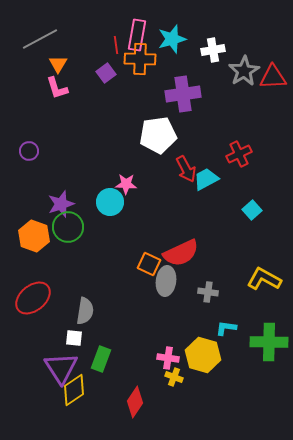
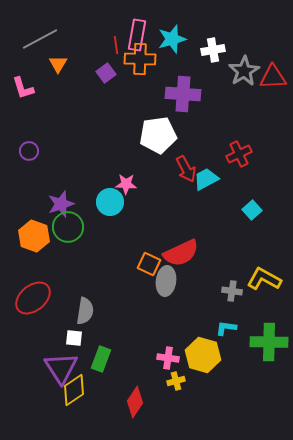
pink L-shape: moved 34 px left
purple cross: rotated 12 degrees clockwise
gray cross: moved 24 px right, 1 px up
yellow cross: moved 2 px right, 4 px down; rotated 36 degrees counterclockwise
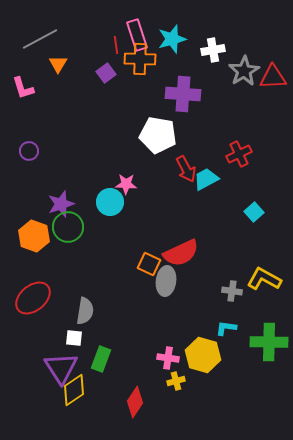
pink rectangle: rotated 28 degrees counterclockwise
white pentagon: rotated 18 degrees clockwise
cyan square: moved 2 px right, 2 px down
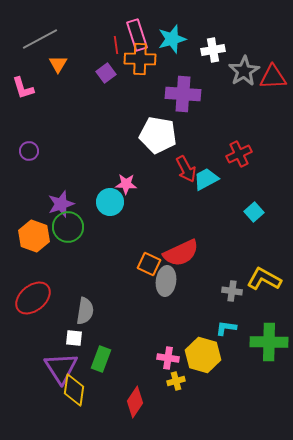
yellow diamond: rotated 48 degrees counterclockwise
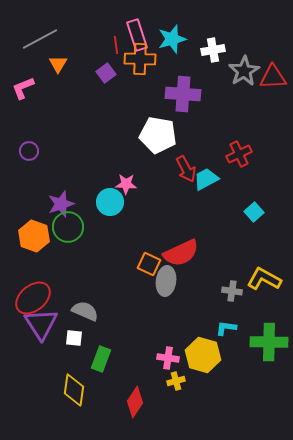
pink L-shape: rotated 85 degrees clockwise
gray semicircle: rotated 76 degrees counterclockwise
purple triangle: moved 20 px left, 44 px up
